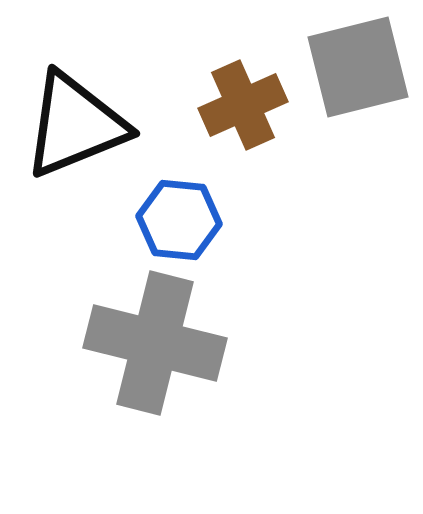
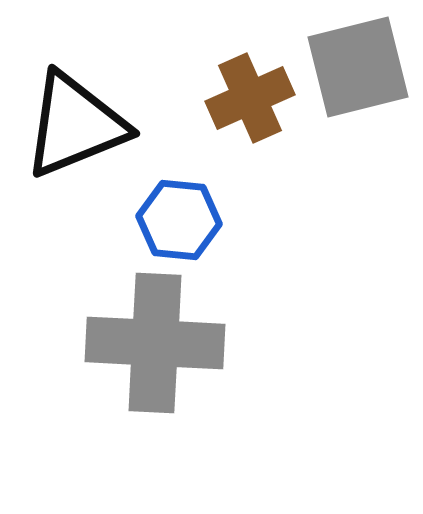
brown cross: moved 7 px right, 7 px up
gray cross: rotated 11 degrees counterclockwise
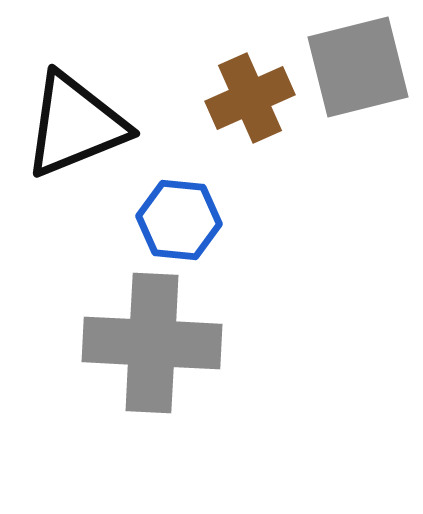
gray cross: moved 3 px left
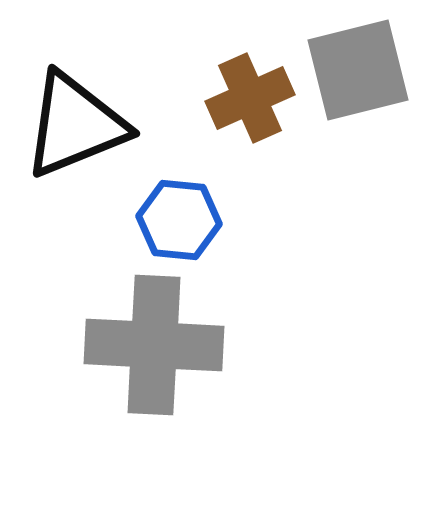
gray square: moved 3 px down
gray cross: moved 2 px right, 2 px down
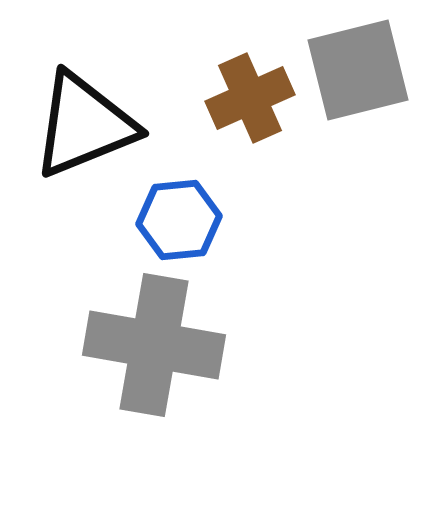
black triangle: moved 9 px right
blue hexagon: rotated 12 degrees counterclockwise
gray cross: rotated 7 degrees clockwise
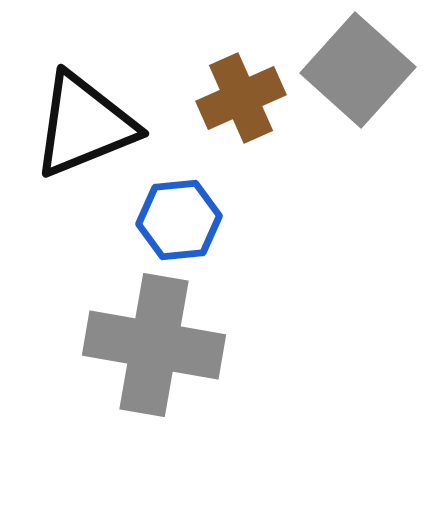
gray square: rotated 34 degrees counterclockwise
brown cross: moved 9 px left
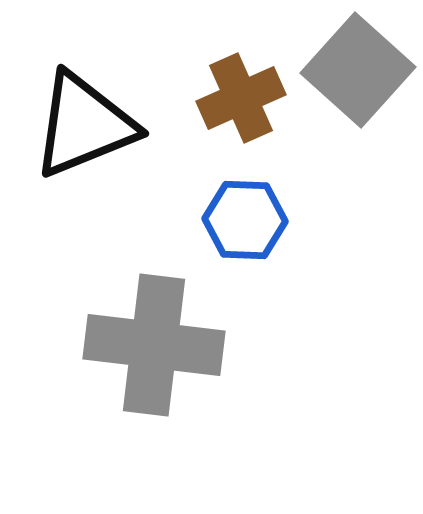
blue hexagon: moved 66 px right; rotated 8 degrees clockwise
gray cross: rotated 3 degrees counterclockwise
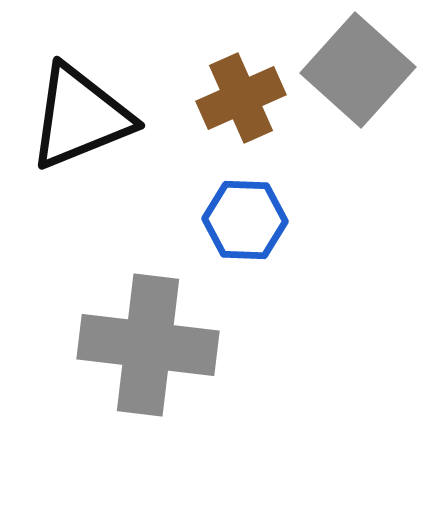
black triangle: moved 4 px left, 8 px up
gray cross: moved 6 px left
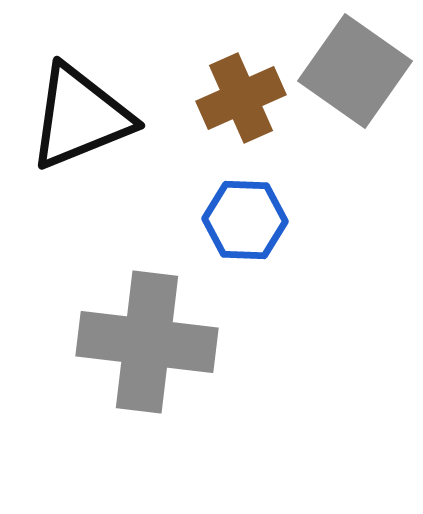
gray square: moved 3 px left, 1 px down; rotated 7 degrees counterclockwise
gray cross: moved 1 px left, 3 px up
